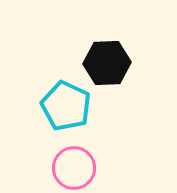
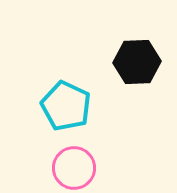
black hexagon: moved 30 px right, 1 px up
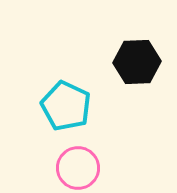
pink circle: moved 4 px right
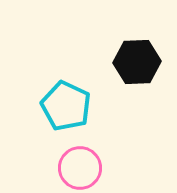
pink circle: moved 2 px right
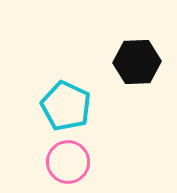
pink circle: moved 12 px left, 6 px up
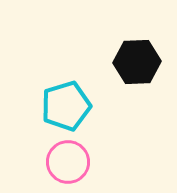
cyan pentagon: rotated 30 degrees clockwise
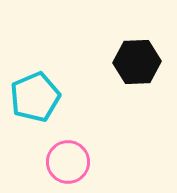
cyan pentagon: moved 31 px left, 9 px up; rotated 6 degrees counterclockwise
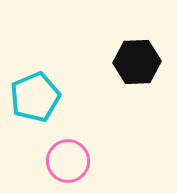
pink circle: moved 1 px up
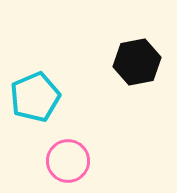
black hexagon: rotated 9 degrees counterclockwise
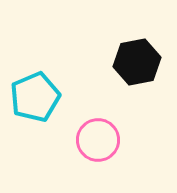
pink circle: moved 30 px right, 21 px up
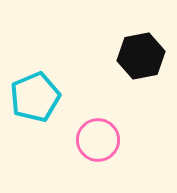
black hexagon: moved 4 px right, 6 px up
